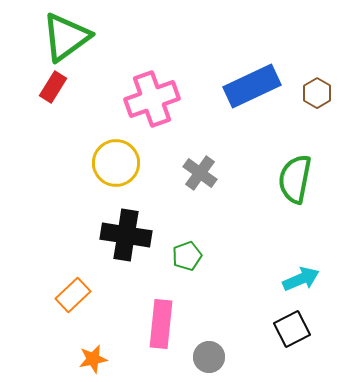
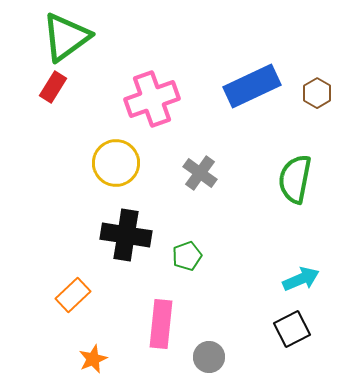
orange star: rotated 12 degrees counterclockwise
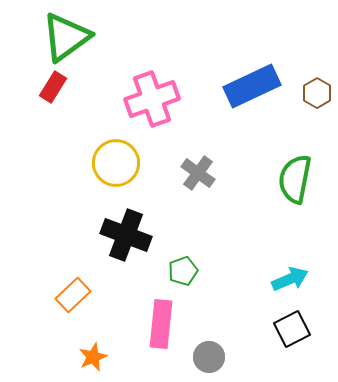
gray cross: moved 2 px left
black cross: rotated 12 degrees clockwise
green pentagon: moved 4 px left, 15 px down
cyan arrow: moved 11 px left
orange star: moved 2 px up
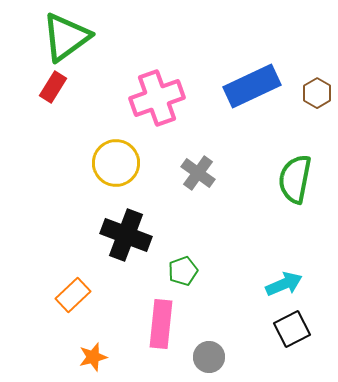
pink cross: moved 5 px right, 1 px up
cyan arrow: moved 6 px left, 5 px down
orange star: rotated 8 degrees clockwise
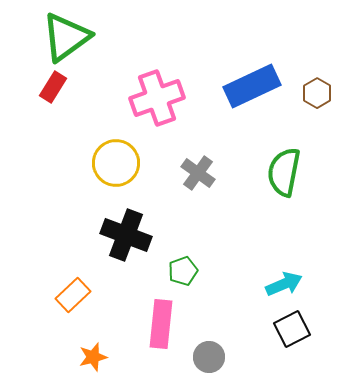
green semicircle: moved 11 px left, 7 px up
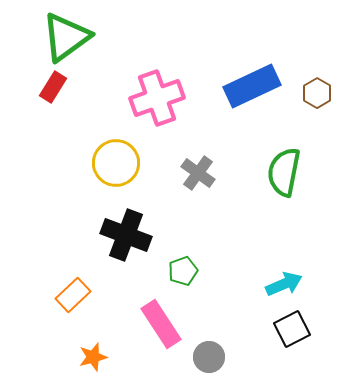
pink rectangle: rotated 39 degrees counterclockwise
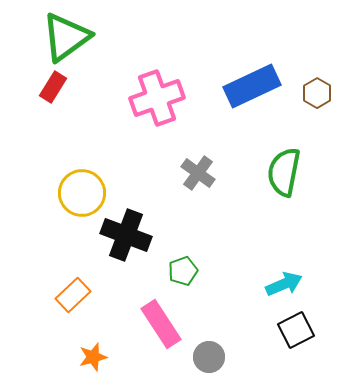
yellow circle: moved 34 px left, 30 px down
black square: moved 4 px right, 1 px down
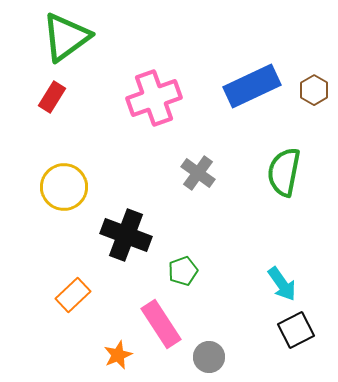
red rectangle: moved 1 px left, 10 px down
brown hexagon: moved 3 px left, 3 px up
pink cross: moved 3 px left
yellow circle: moved 18 px left, 6 px up
cyan arrow: moved 2 px left; rotated 78 degrees clockwise
orange star: moved 25 px right, 2 px up; rotated 8 degrees counterclockwise
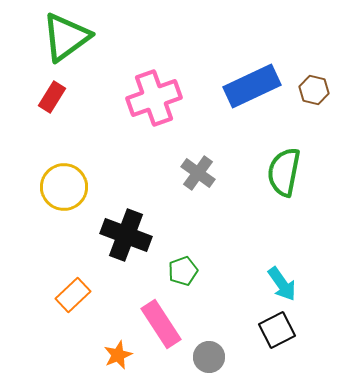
brown hexagon: rotated 16 degrees counterclockwise
black square: moved 19 px left
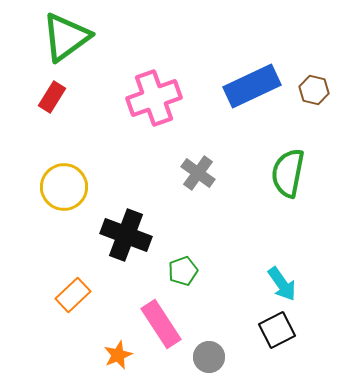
green semicircle: moved 4 px right, 1 px down
